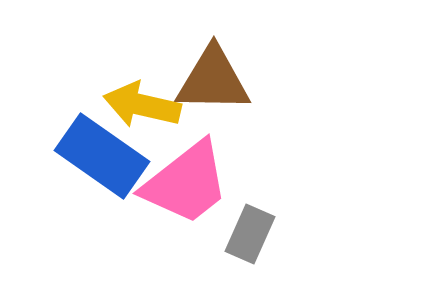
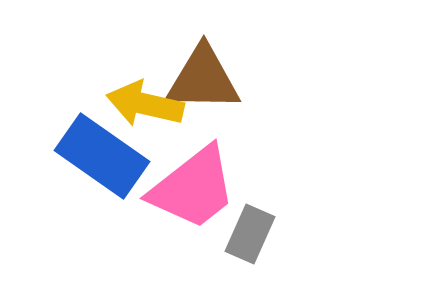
brown triangle: moved 10 px left, 1 px up
yellow arrow: moved 3 px right, 1 px up
pink trapezoid: moved 7 px right, 5 px down
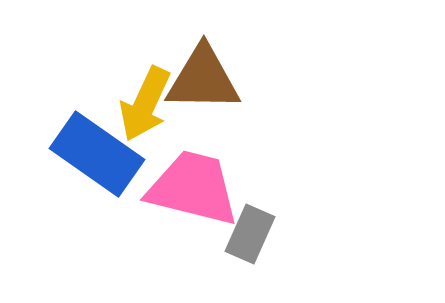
yellow arrow: rotated 78 degrees counterclockwise
blue rectangle: moved 5 px left, 2 px up
pink trapezoid: rotated 128 degrees counterclockwise
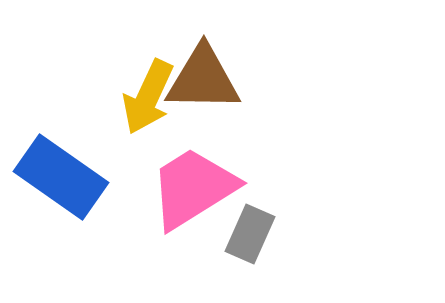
yellow arrow: moved 3 px right, 7 px up
blue rectangle: moved 36 px left, 23 px down
pink trapezoid: rotated 46 degrees counterclockwise
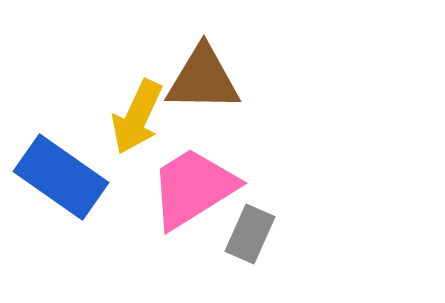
yellow arrow: moved 11 px left, 20 px down
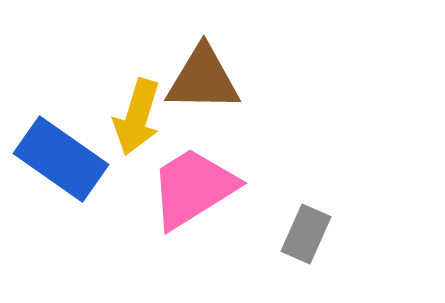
yellow arrow: rotated 8 degrees counterclockwise
blue rectangle: moved 18 px up
gray rectangle: moved 56 px right
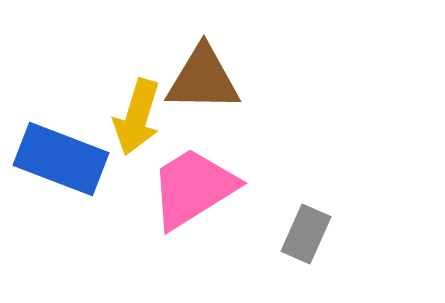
blue rectangle: rotated 14 degrees counterclockwise
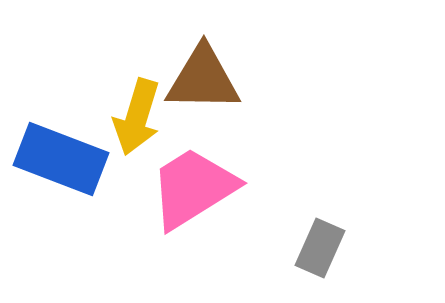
gray rectangle: moved 14 px right, 14 px down
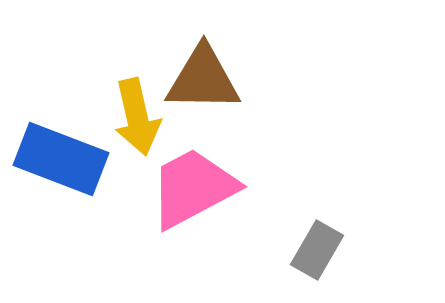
yellow arrow: rotated 30 degrees counterclockwise
pink trapezoid: rotated 4 degrees clockwise
gray rectangle: moved 3 px left, 2 px down; rotated 6 degrees clockwise
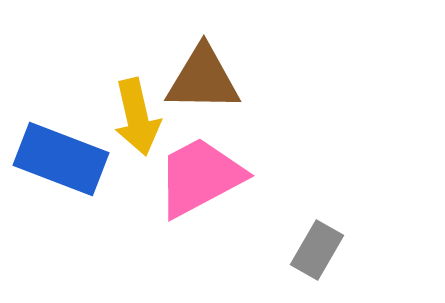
pink trapezoid: moved 7 px right, 11 px up
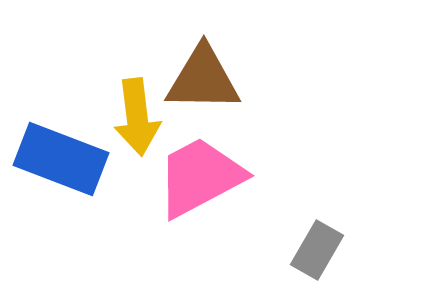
yellow arrow: rotated 6 degrees clockwise
